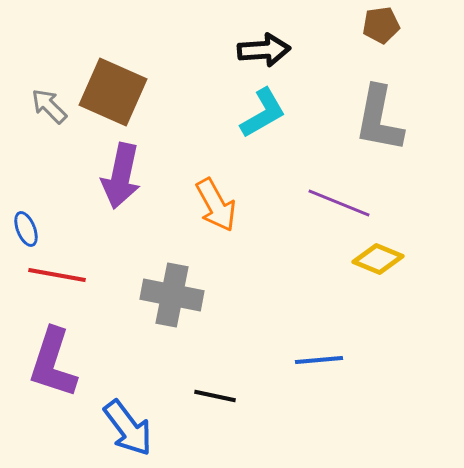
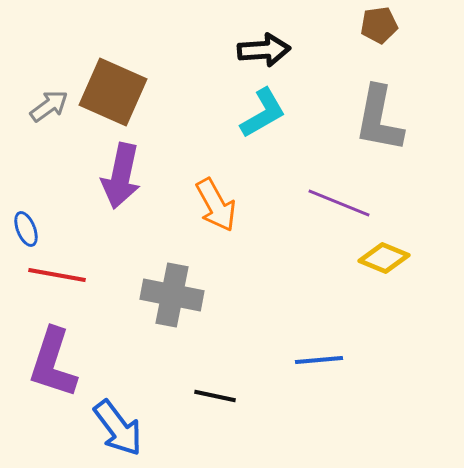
brown pentagon: moved 2 px left
gray arrow: rotated 99 degrees clockwise
yellow diamond: moved 6 px right, 1 px up
blue arrow: moved 10 px left
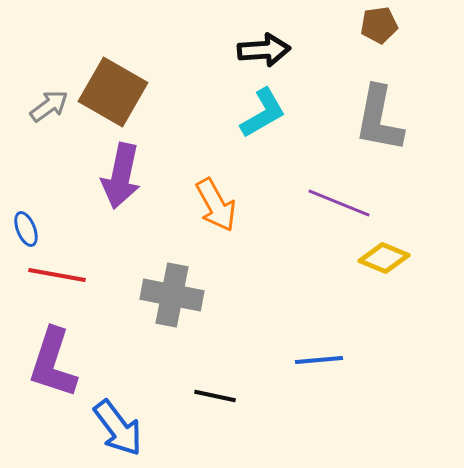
brown square: rotated 6 degrees clockwise
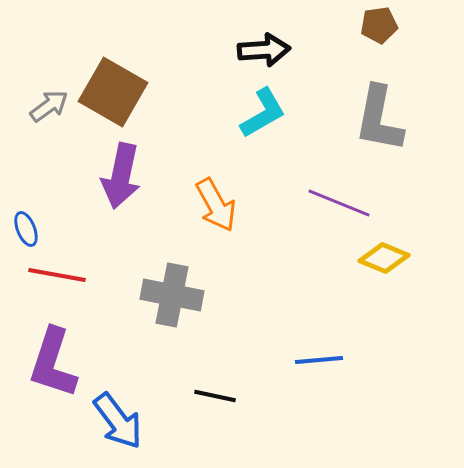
blue arrow: moved 7 px up
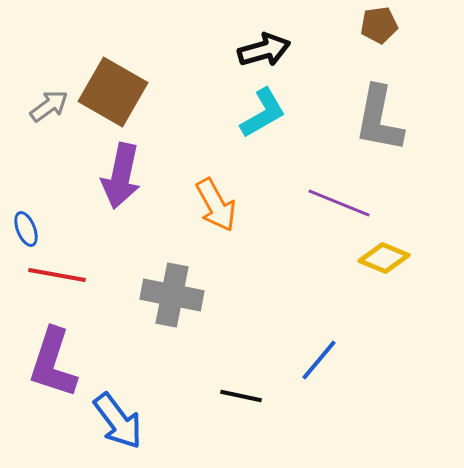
black arrow: rotated 12 degrees counterclockwise
blue line: rotated 45 degrees counterclockwise
black line: moved 26 px right
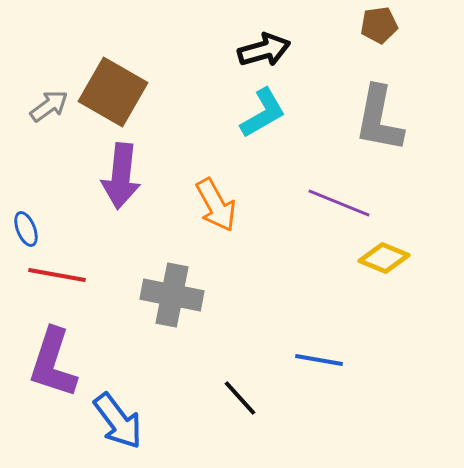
purple arrow: rotated 6 degrees counterclockwise
blue line: rotated 60 degrees clockwise
black line: moved 1 px left, 2 px down; rotated 36 degrees clockwise
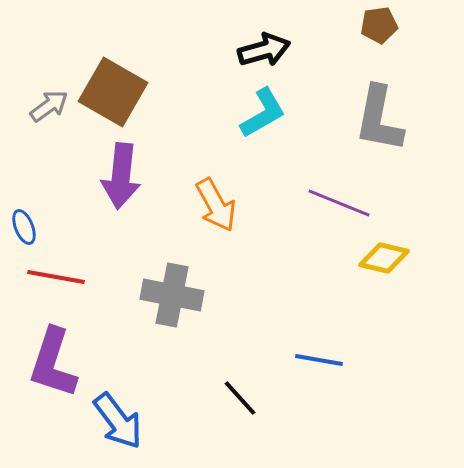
blue ellipse: moved 2 px left, 2 px up
yellow diamond: rotated 9 degrees counterclockwise
red line: moved 1 px left, 2 px down
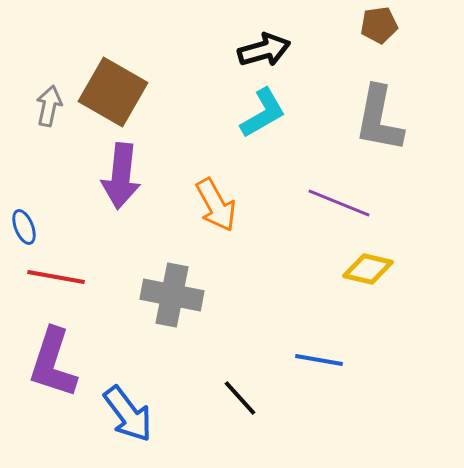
gray arrow: rotated 42 degrees counterclockwise
yellow diamond: moved 16 px left, 11 px down
blue arrow: moved 10 px right, 7 px up
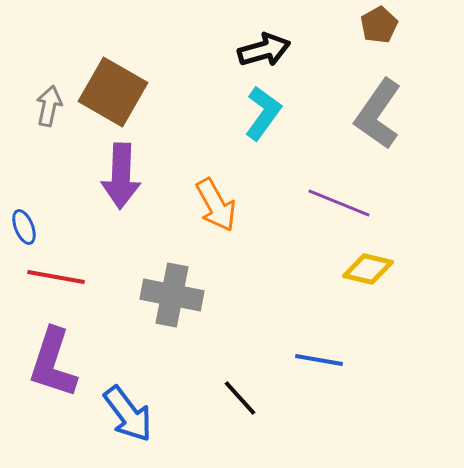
brown pentagon: rotated 21 degrees counterclockwise
cyan L-shape: rotated 24 degrees counterclockwise
gray L-shape: moved 1 px left, 5 px up; rotated 24 degrees clockwise
purple arrow: rotated 4 degrees counterclockwise
